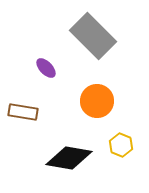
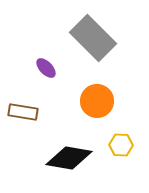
gray rectangle: moved 2 px down
yellow hexagon: rotated 20 degrees counterclockwise
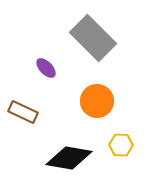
brown rectangle: rotated 16 degrees clockwise
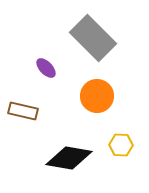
orange circle: moved 5 px up
brown rectangle: moved 1 px up; rotated 12 degrees counterclockwise
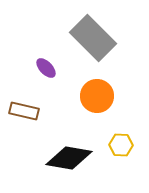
brown rectangle: moved 1 px right
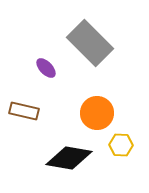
gray rectangle: moved 3 px left, 5 px down
orange circle: moved 17 px down
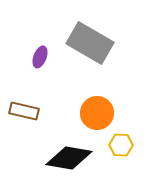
gray rectangle: rotated 15 degrees counterclockwise
purple ellipse: moved 6 px left, 11 px up; rotated 65 degrees clockwise
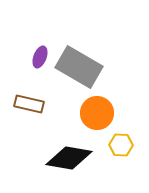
gray rectangle: moved 11 px left, 24 px down
brown rectangle: moved 5 px right, 7 px up
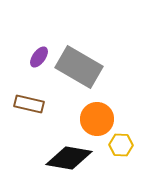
purple ellipse: moved 1 px left; rotated 15 degrees clockwise
orange circle: moved 6 px down
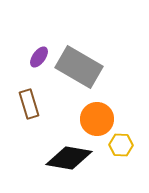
brown rectangle: rotated 60 degrees clockwise
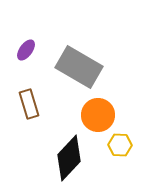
purple ellipse: moved 13 px left, 7 px up
orange circle: moved 1 px right, 4 px up
yellow hexagon: moved 1 px left
black diamond: rotated 57 degrees counterclockwise
